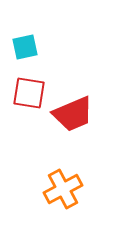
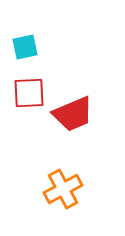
red square: rotated 12 degrees counterclockwise
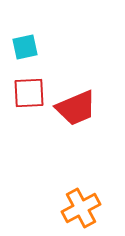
red trapezoid: moved 3 px right, 6 px up
orange cross: moved 18 px right, 19 px down
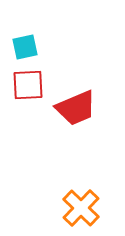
red square: moved 1 px left, 8 px up
orange cross: rotated 18 degrees counterclockwise
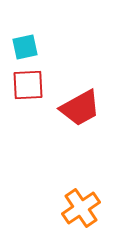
red trapezoid: moved 4 px right; rotated 6 degrees counterclockwise
orange cross: rotated 12 degrees clockwise
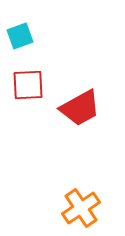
cyan square: moved 5 px left, 11 px up; rotated 8 degrees counterclockwise
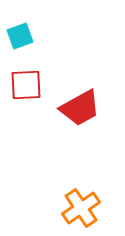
red square: moved 2 px left
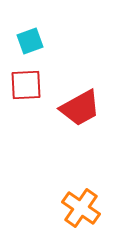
cyan square: moved 10 px right, 5 px down
orange cross: rotated 21 degrees counterclockwise
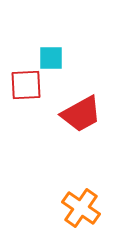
cyan square: moved 21 px right, 17 px down; rotated 20 degrees clockwise
red trapezoid: moved 1 px right, 6 px down
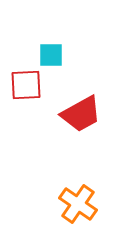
cyan square: moved 3 px up
orange cross: moved 3 px left, 4 px up
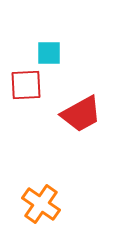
cyan square: moved 2 px left, 2 px up
orange cross: moved 37 px left
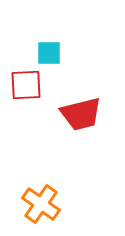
red trapezoid: rotated 15 degrees clockwise
